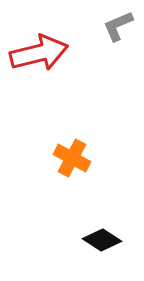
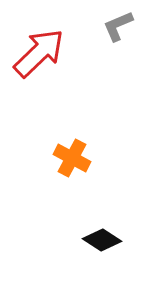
red arrow: rotated 30 degrees counterclockwise
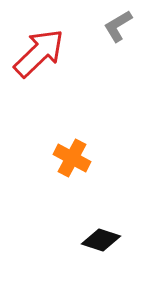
gray L-shape: rotated 8 degrees counterclockwise
black diamond: moved 1 px left; rotated 15 degrees counterclockwise
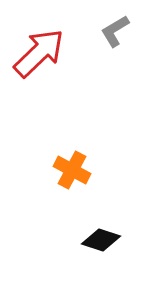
gray L-shape: moved 3 px left, 5 px down
orange cross: moved 12 px down
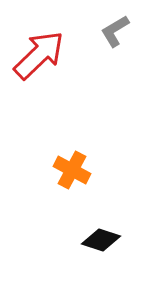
red arrow: moved 2 px down
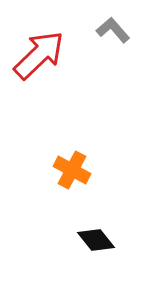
gray L-shape: moved 2 px left, 1 px up; rotated 80 degrees clockwise
black diamond: moved 5 px left; rotated 33 degrees clockwise
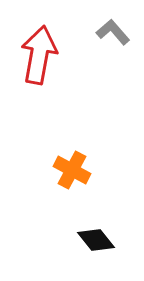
gray L-shape: moved 2 px down
red arrow: rotated 36 degrees counterclockwise
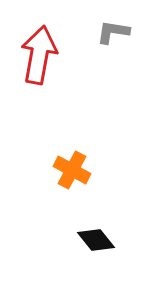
gray L-shape: rotated 40 degrees counterclockwise
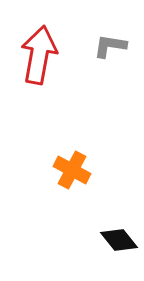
gray L-shape: moved 3 px left, 14 px down
black diamond: moved 23 px right
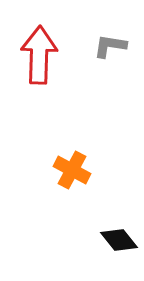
red arrow: rotated 8 degrees counterclockwise
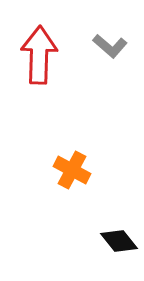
gray L-shape: rotated 148 degrees counterclockwise
black diamond: moved 1 px down
